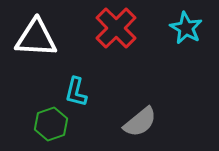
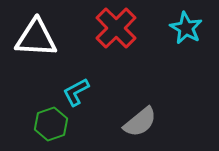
cyan L-shape: rotated 48 degrees clockwise
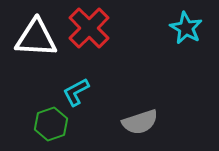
red cross: moved 27 px left
gray semicircle: rotated 21 degrees clockwise
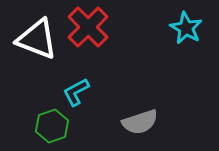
red cross: moved 1 px left, 1 px up
white triangle: moved 1 px right, 1 px down; rotated 18 degrees clockwise
green hexagon: moved 1 px right, 2 px down
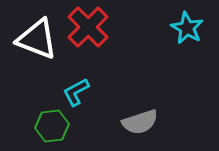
cyan star: moved 1 px right
green hexagon: rotated 12 degrees clockwise
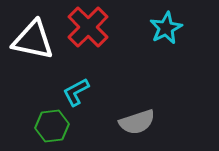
cyan star: moved 21 px left; rotated 16 degrees clockwise
white triangle: moved 4 px left, 1 px down; rotated 9 degrees counterclockwise
gray semicircle: moved 3 px left
